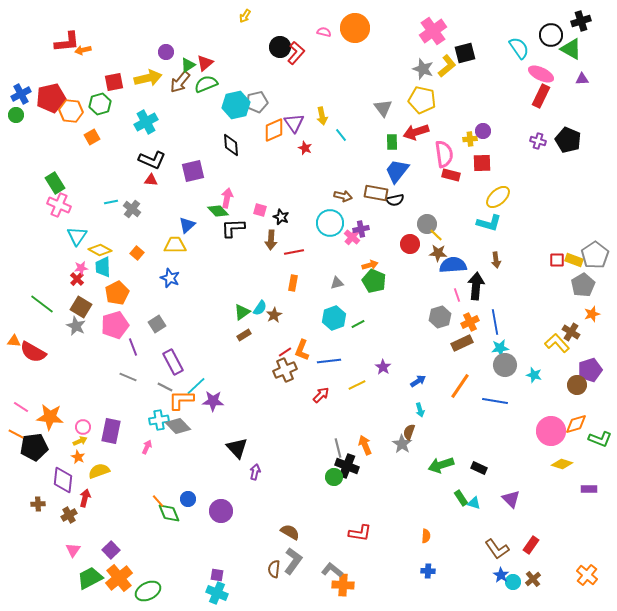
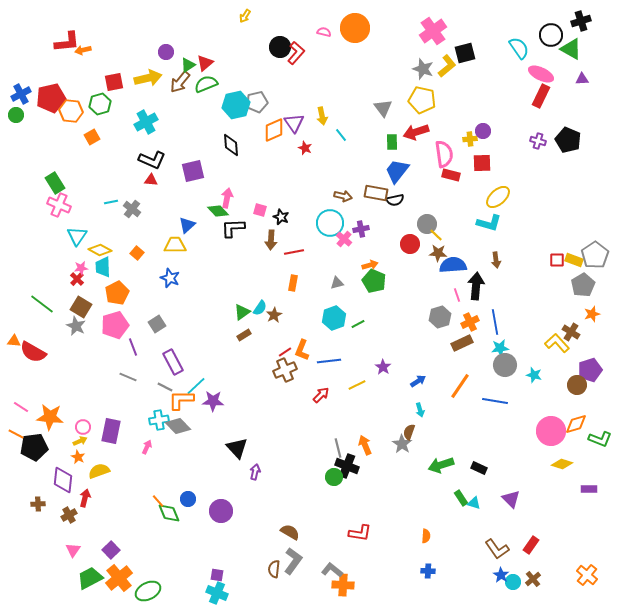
pink cross at (352, 237): moved 8 px left, 2 px down
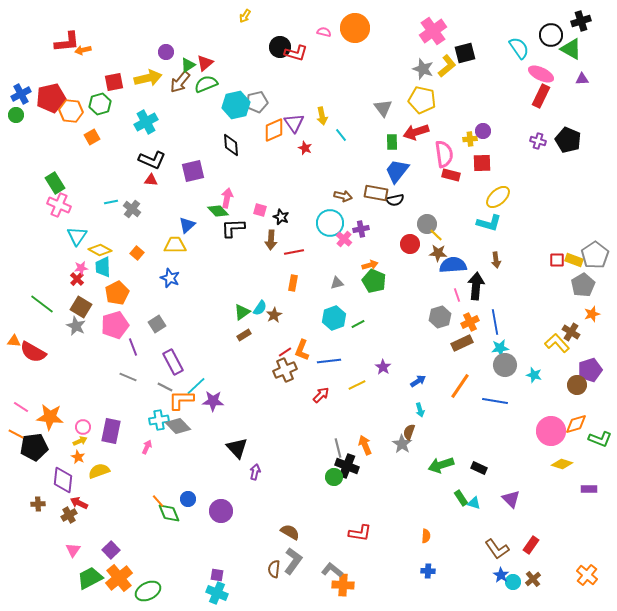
red L-shape at (296, 53): rotated 65 degrees clockwise
red arrow at (85, 498): moved 6 px left, 5 px down; rotated 78 degrees counterclockwise
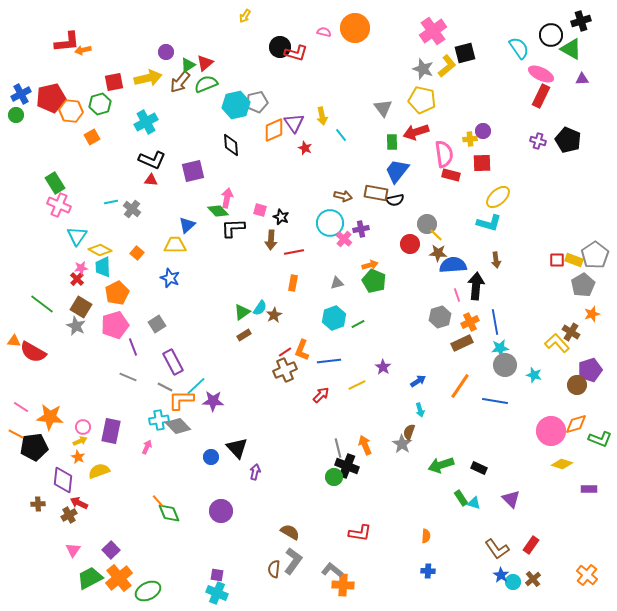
blue circle at (188, 499): moved 23 px right, 42 px up
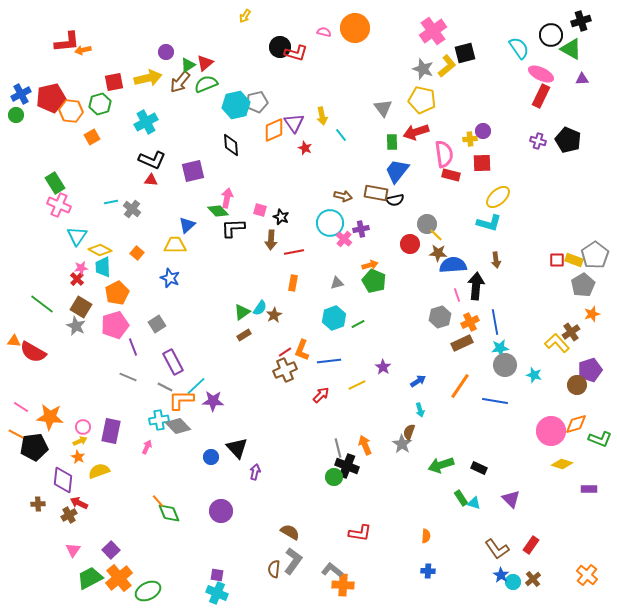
brown cross at (571, 332): rotated 24 degrees clockwise
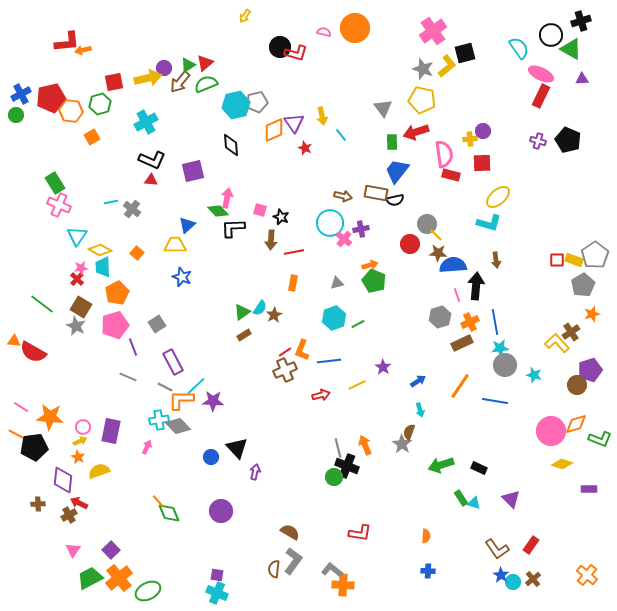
purple circle at (166, 52): moved 2 px left, 16 px down
blue star at (170, 278): moved 12 px right, 1 px up
red arrow at (321, 395): rotated 30 degrees clockwise
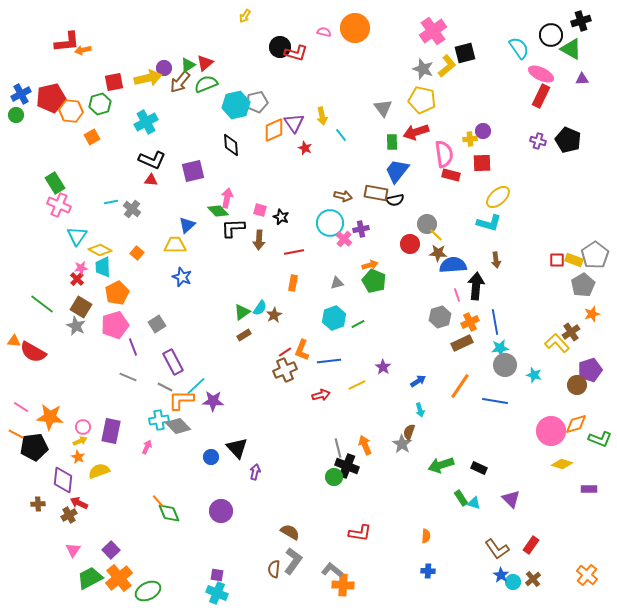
brown arrow at (271, 240): moved 12 px left
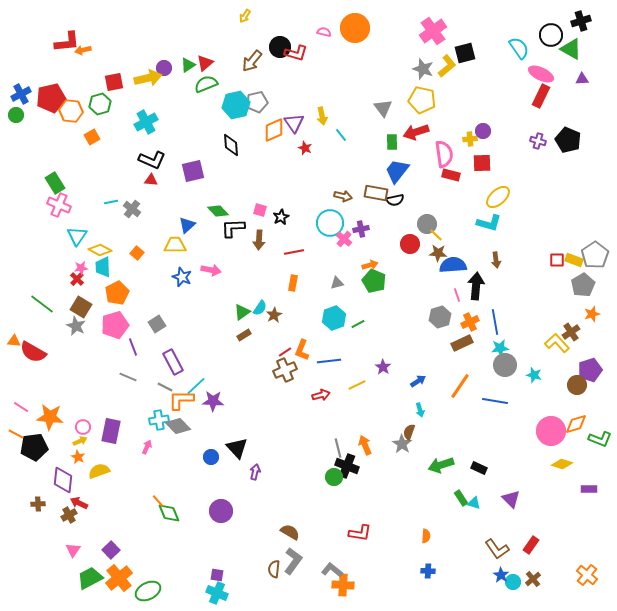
brown arrow at (180, 82): moved 72 px right, 21 px up
pink arrow at (227, 198): moved 16 px left, 72 px down; rotated 90 degrees clockwise
black star at (281, 217): rotated 21 degrees clockwise
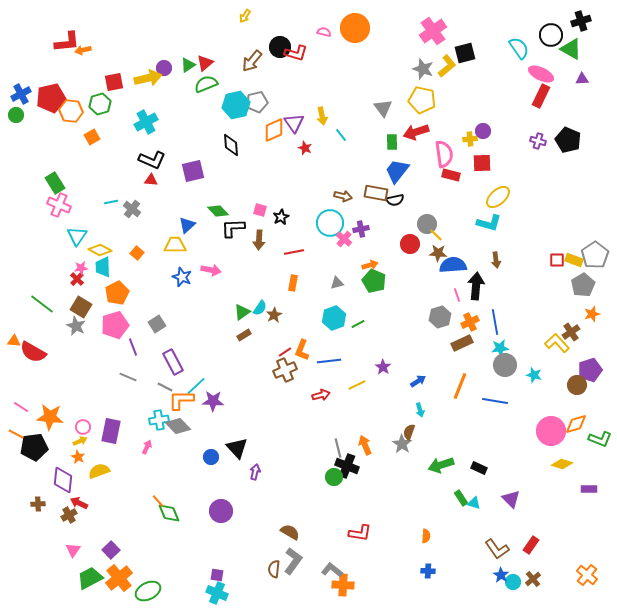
orange line at (460, 386): rotated 12 degrees counterclockwise
